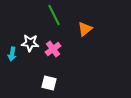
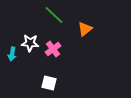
green line: rotated 20 degrees counterclockwise
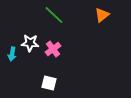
orange triangle: moved 17 px right, 14 px up
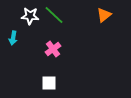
orange triangle: moved 2 px right
white star: moved 27 px up
cyan arrow: moved 1 px right, 16 px up
white square: rotated 14 degrees counterclockwise
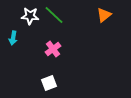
white square: rotated 21 degrees counterclockwise
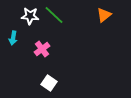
pink cross: moved 11 px left
white square: rotated 35 degrees counterclockwise
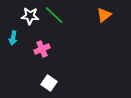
pink cross: rotated 14 degrees clockwise
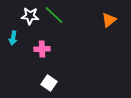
orange triangle: moved 5 px right, 5 px down
pink cross: rotated 21 degrees clockwise
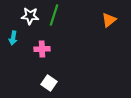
green line: rotated 65 degrees clockwise
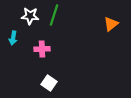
orange triangle: moved 2 px right, 4 px down
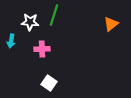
white star: moved 6 px down
cyan arrow: moved 2 px left, 3 px down
